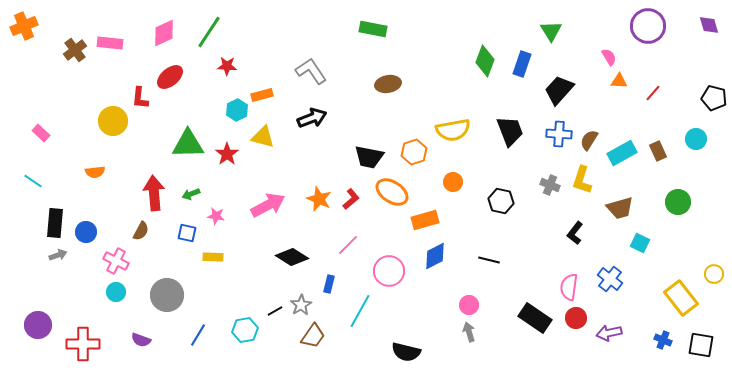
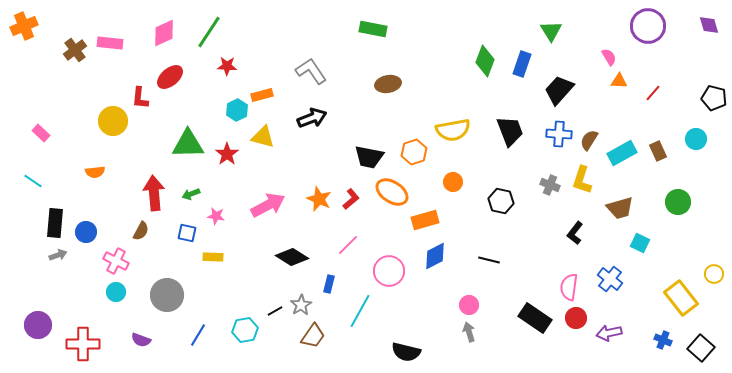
black square at (701, 345): moved 3 px down; rotated 32 degrees clockwise
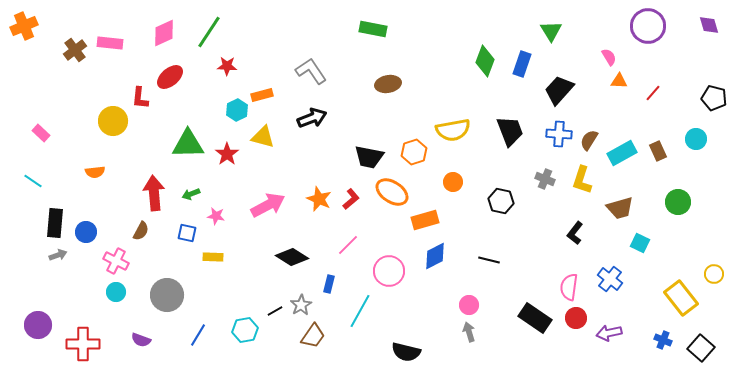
gray cross at (550, 185): moved 5 px left, 6 px up
